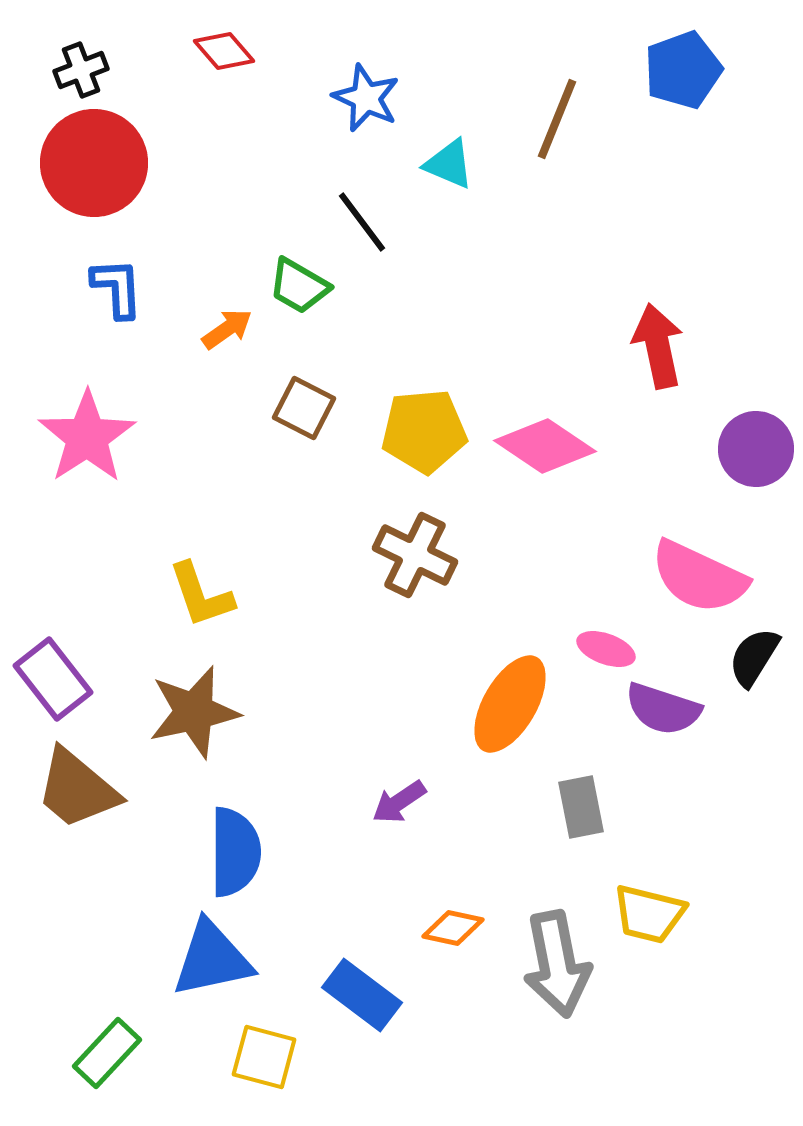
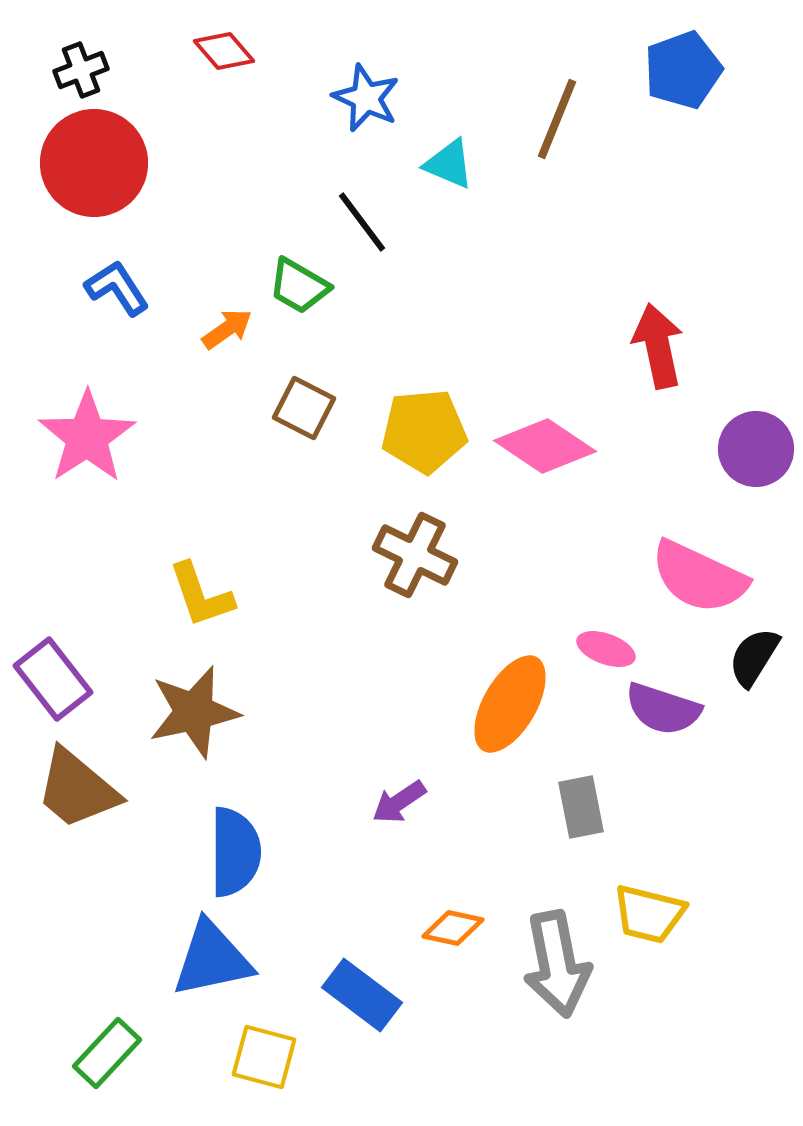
blue L-shape: rotated 30 degrees counterclockwise
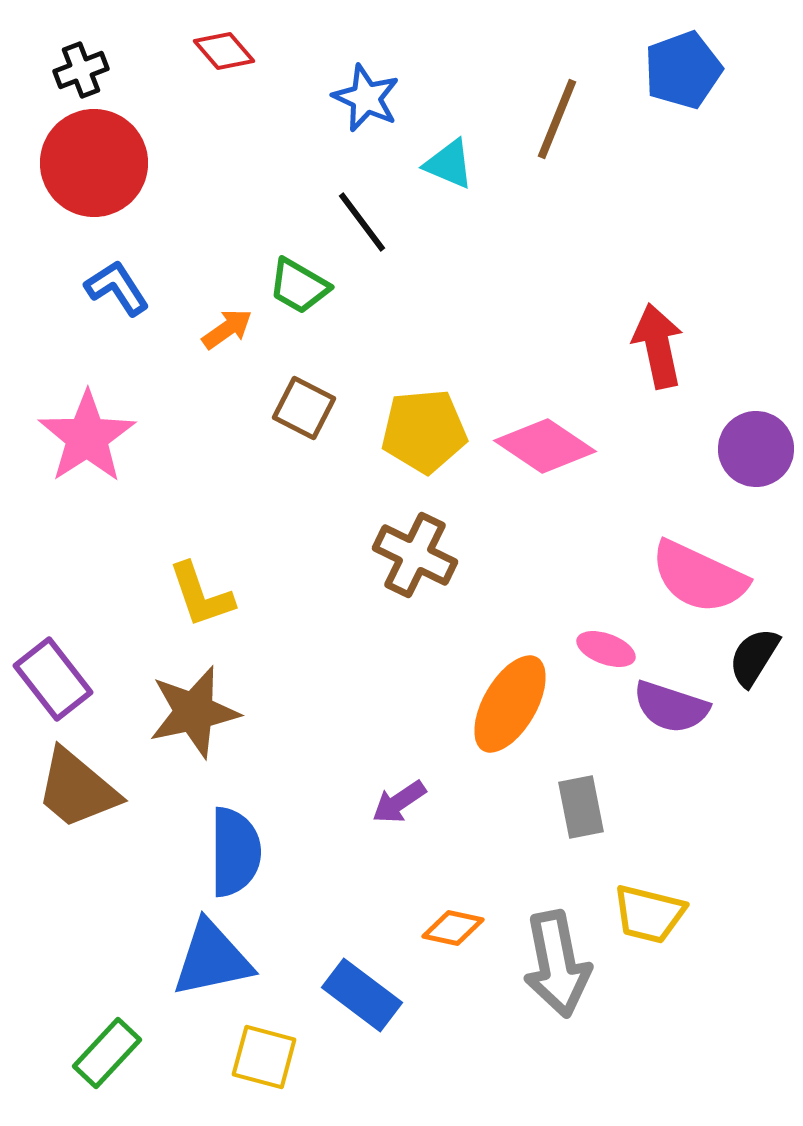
purple semicircle: moved 8 px right, 2 px up
